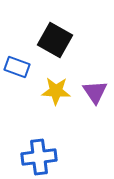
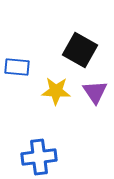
black square: moved 25 px right, 10 px down
blue rectangle: rotated 15 degrees counterclockwise
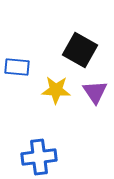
yellow star: moved 1 px up
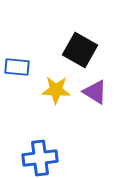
purple triangle: rotated 24 degrees counterclockwise
blue cross: moved 1 px right, 1 px down
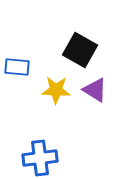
purple triangle: moved 2 px up
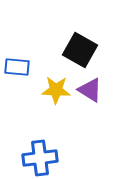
purple triangle: moved 5 px left
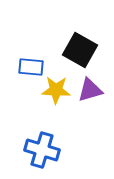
blue rectangle: moved 14 px right
purple triangle: rotated 48 degrees counterclockwise
blue cross: moved 2 px right, 8 px up; rotated 24 degrees clockwise
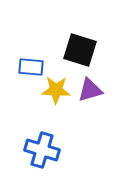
black square: rotated 12 degrees counterclockwise
